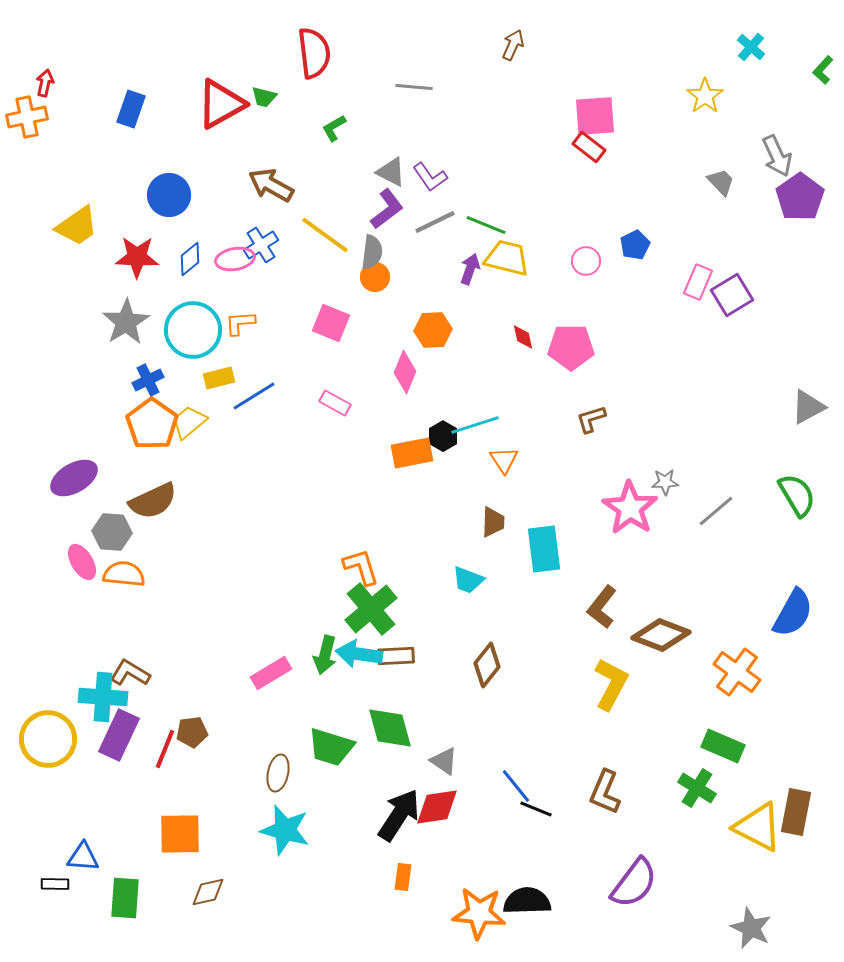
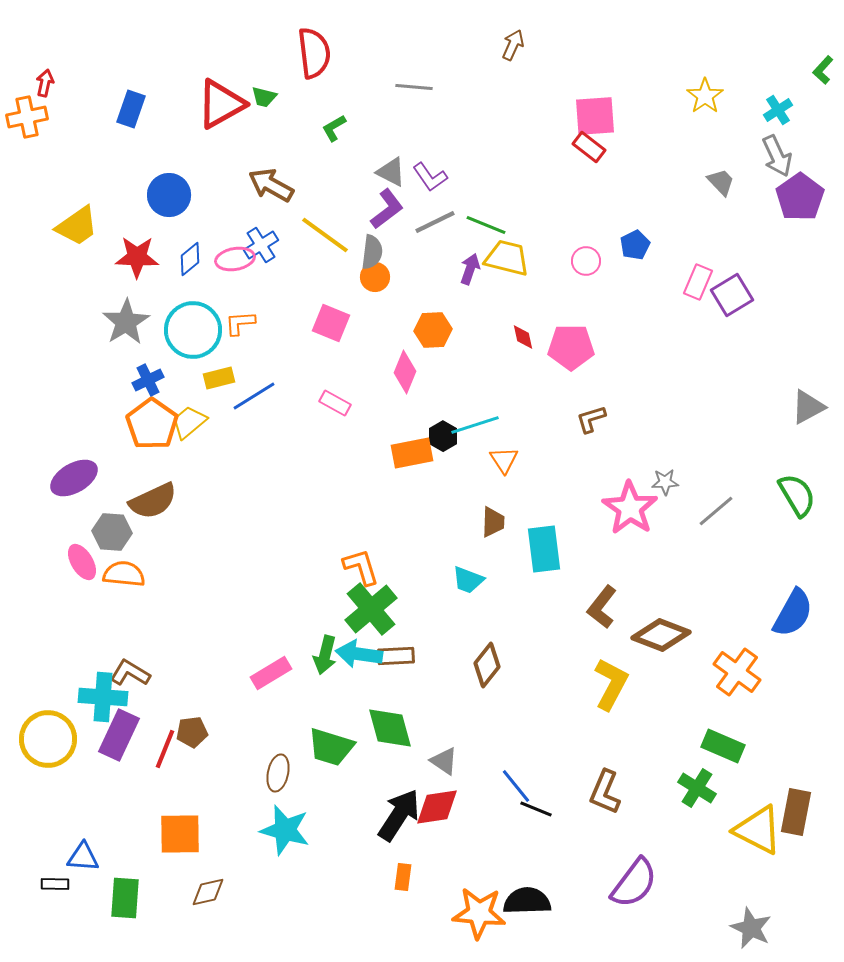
cyan cross at (751, 47): moved 27 px right, 63 px down; rotated 16 degrees clockwise
yellow triangle at (758, 827): moved 3 px down
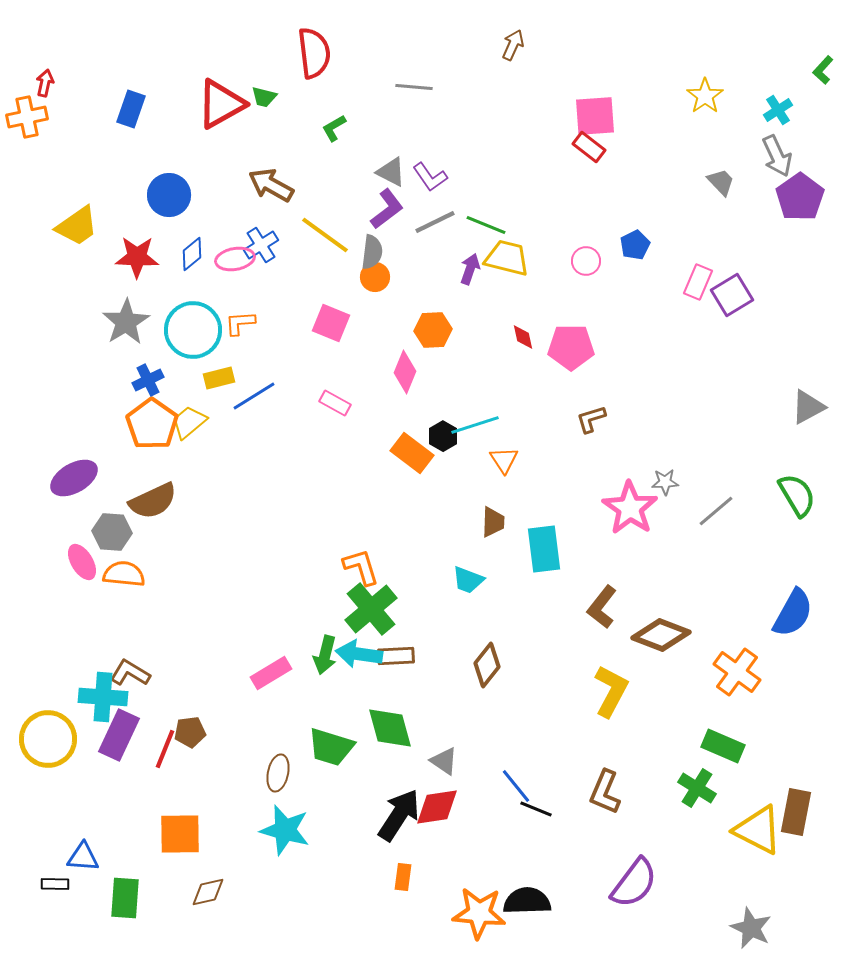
blue diamond at (190, 259): moved 2 px right, 5 px up
orange rectangle at (412, 453): rotated 48 degrees clockwise
yellow L-shape at (611, 684): moved 7 px down
brown pentagon at (192, 732): moved 2 px left
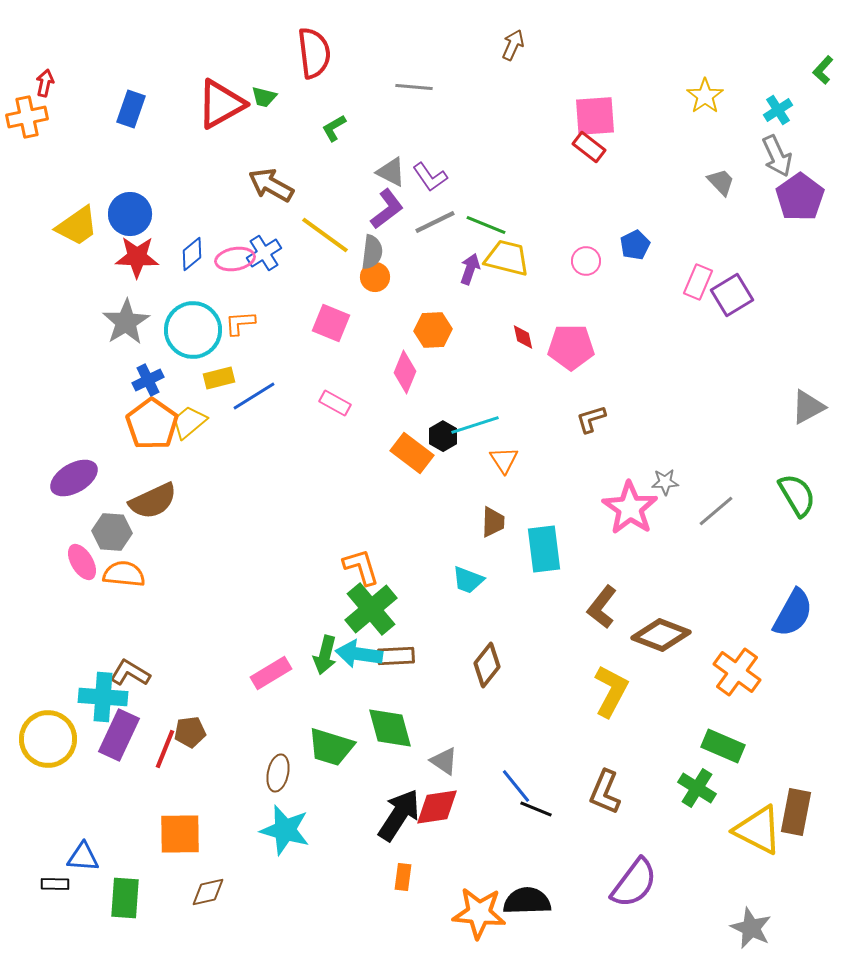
blue circle at (169, 195): moved 39 px left, 19 px down
blue cross at (261, 245): moved 3 px right, 8 px down
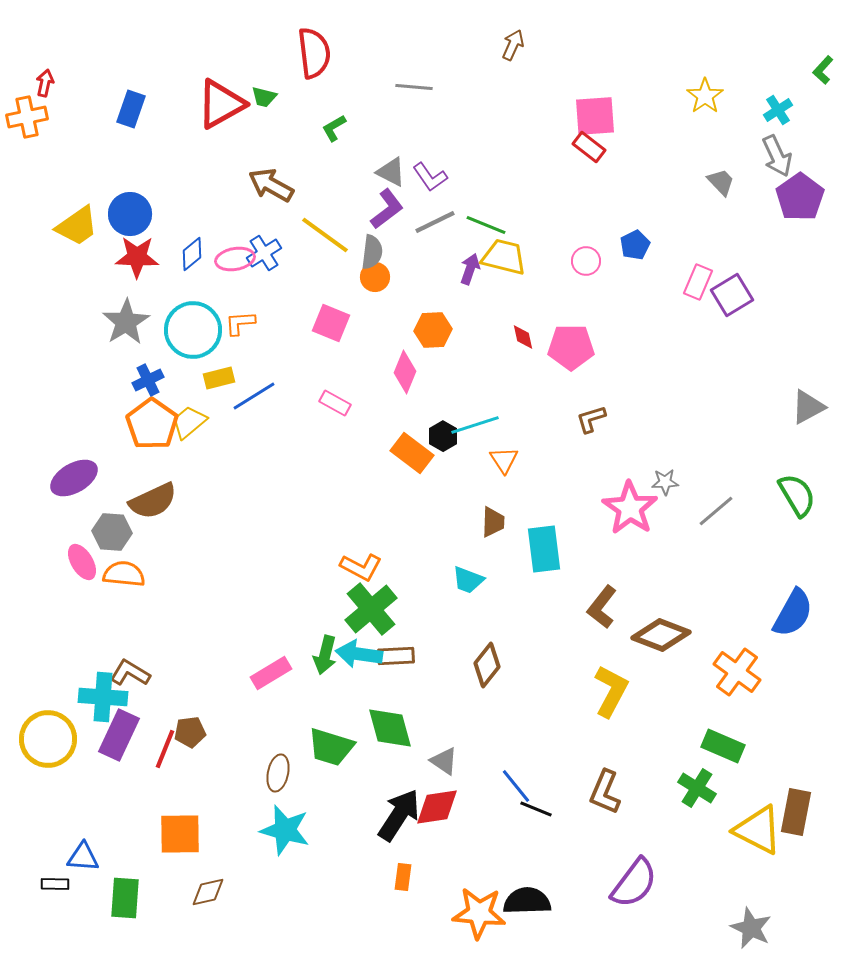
yellow trapezoid at (507, 258): moved 3 px left, 1 px up
orange L-shape at (361, 567): rotated 135 degrees clockwise
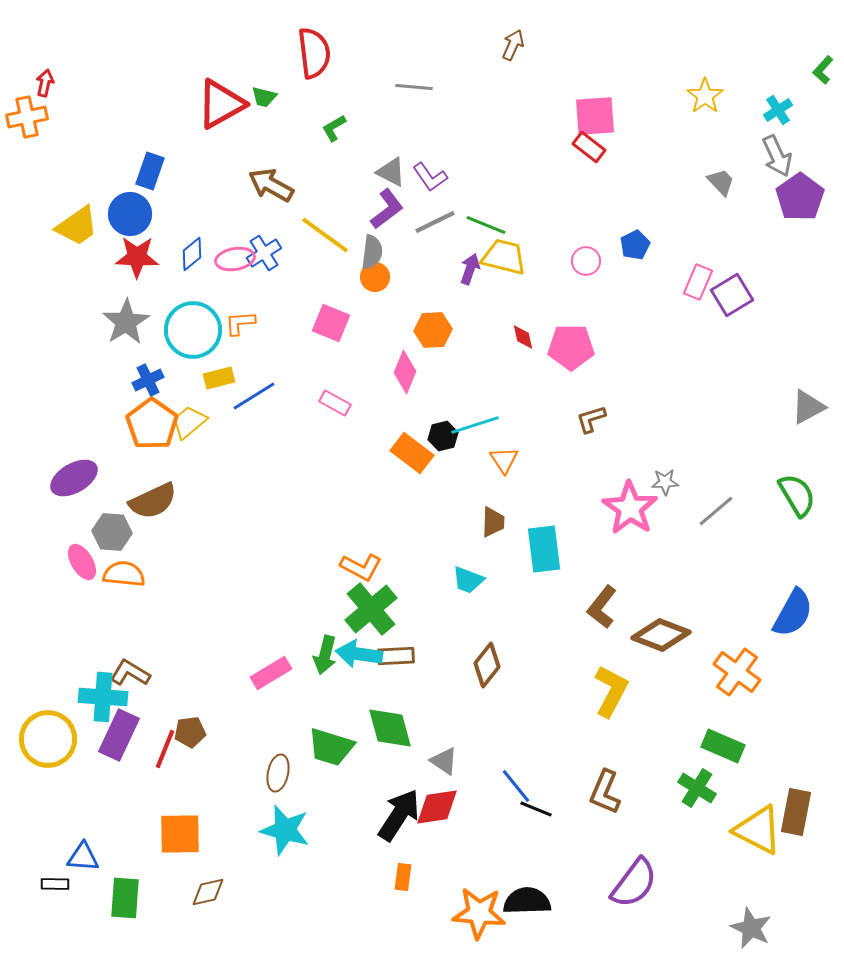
blue rectangle at (131, 109): moved 19 px right, 62 px down
black hexagon at (443, 436): rotated 16 degrees clockwise
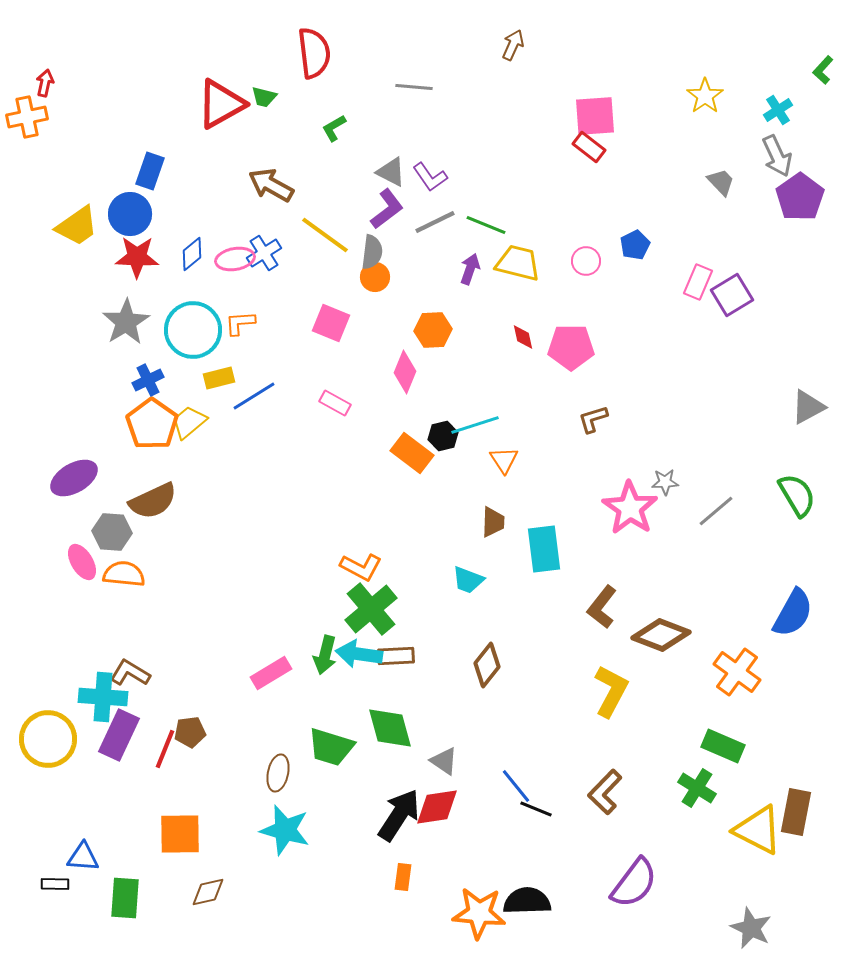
yellow trapezoid at (504, 257): moved 14 px right, 6 px down
brown L-shape at (591, 419): moved 2 px right
brown L-shape at (605, 792): rotated 21 degrees clockwise
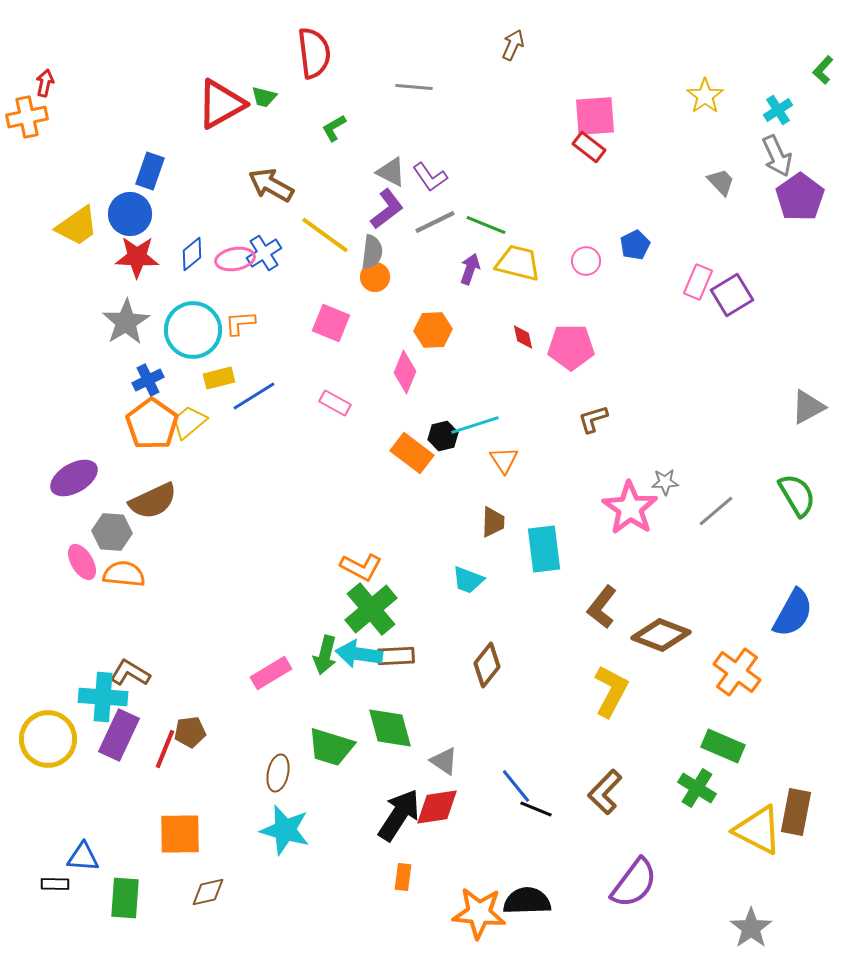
gray star at (751, 928): rotated 12 degrees clockwise
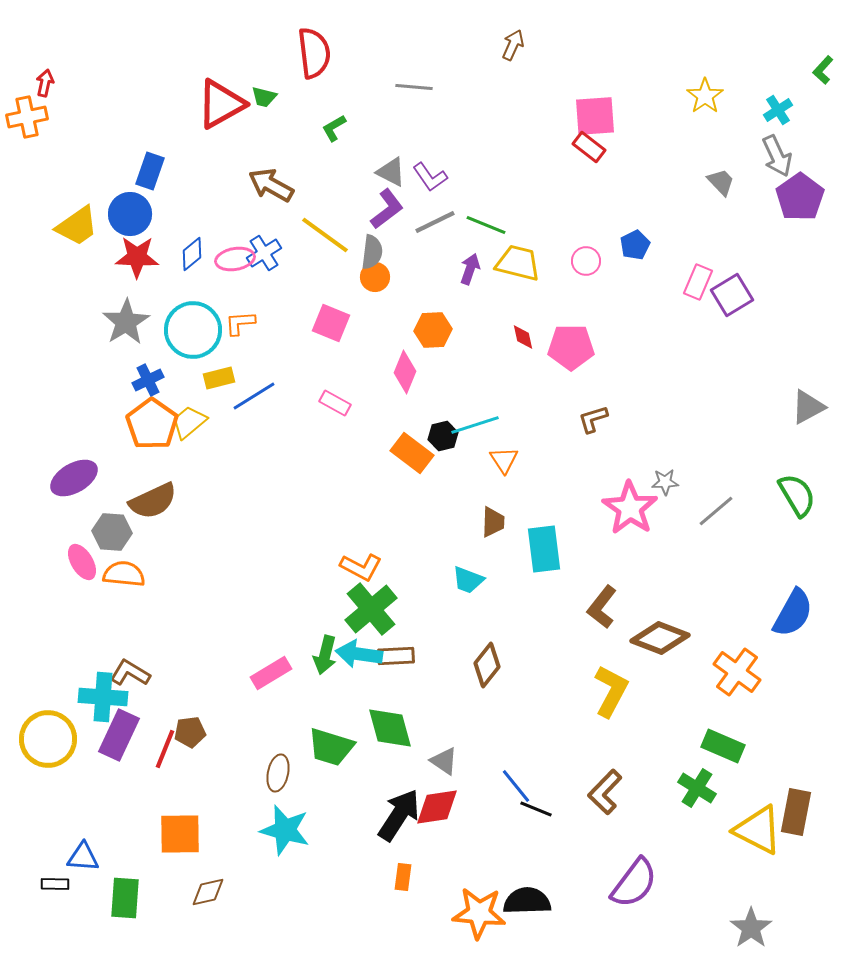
brown diamond at (661, 635): moved 1 px left, 3 px down
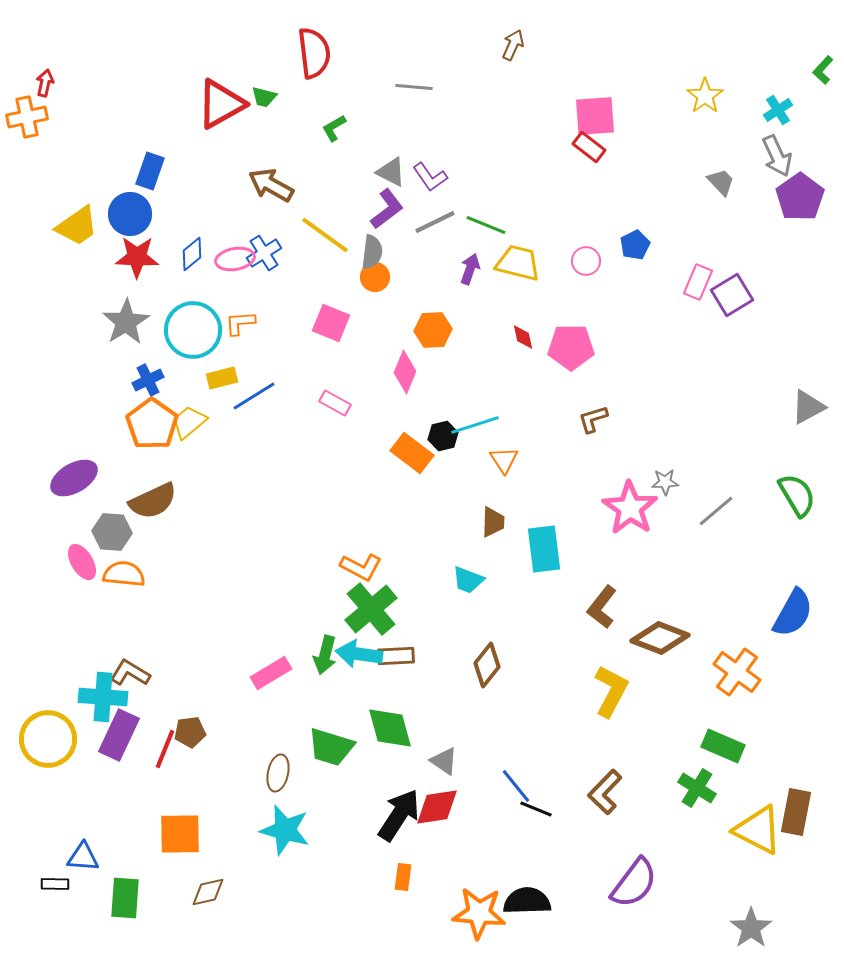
yellow rectangle at (219, 378): moved 3 px right
